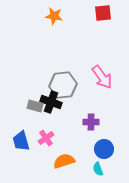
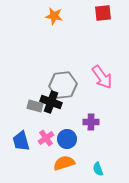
blue circle: moved 37 px left, 10 px up
orange semicircle: moved 2 px down
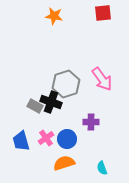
pink arrow: moved 2 px down
gray hexagon: moved 3 px right, 1 px up; rotated 12 degrees counterclockwise
gray rectangle: rotated 14 degrees clockwise
cyan semicircle: moved 4 px right, 1 px up
